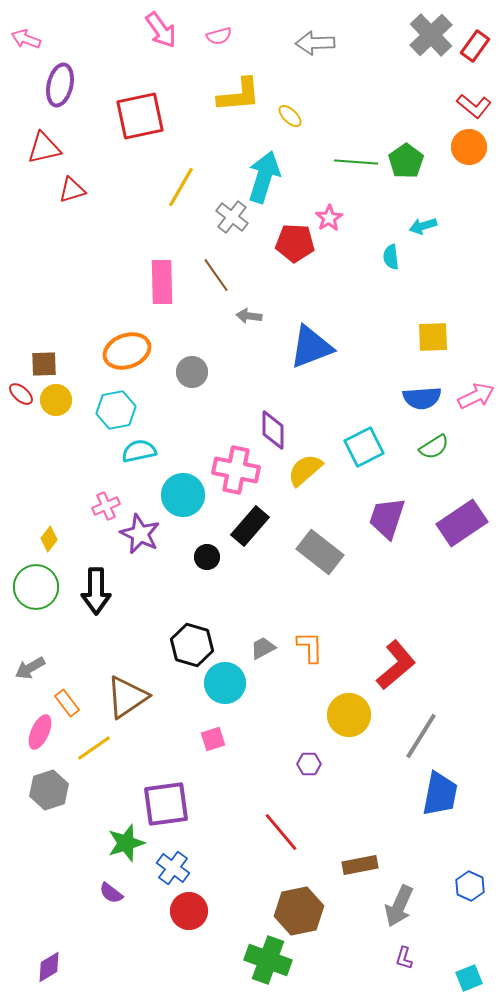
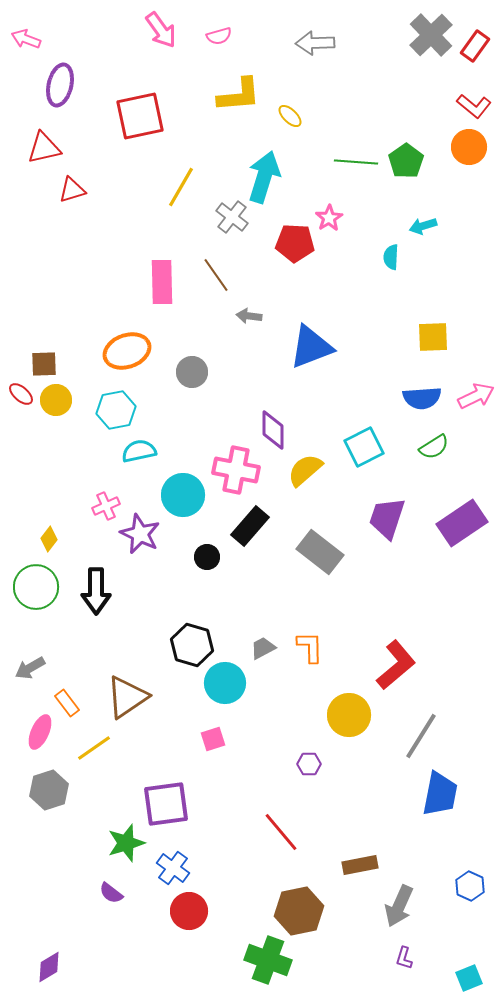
cyan semicircle at (391, 257): rotated 10 degrees clockwise
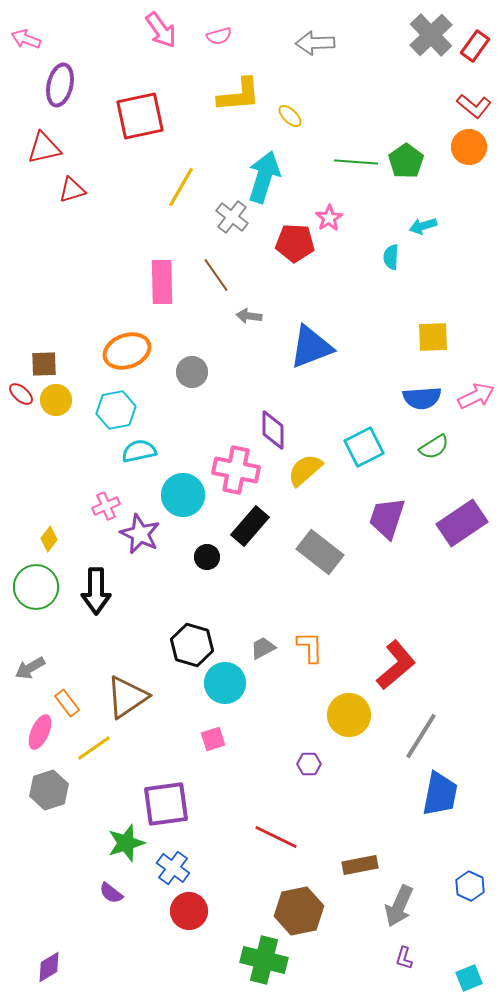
red line at (281, 832): moved 5 px left, 5 px down; rotated 24 degrees counterclockwise
green cross at (268, 960): moved 4 px left; rotated 6 degrees counterclockwise
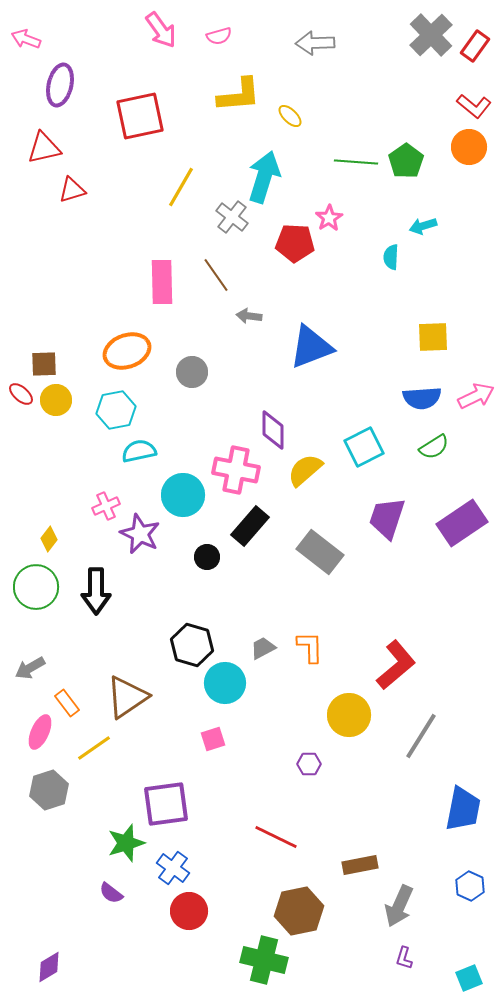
blue trapezoid at (440, 794): moved 23 px right, 15 px down
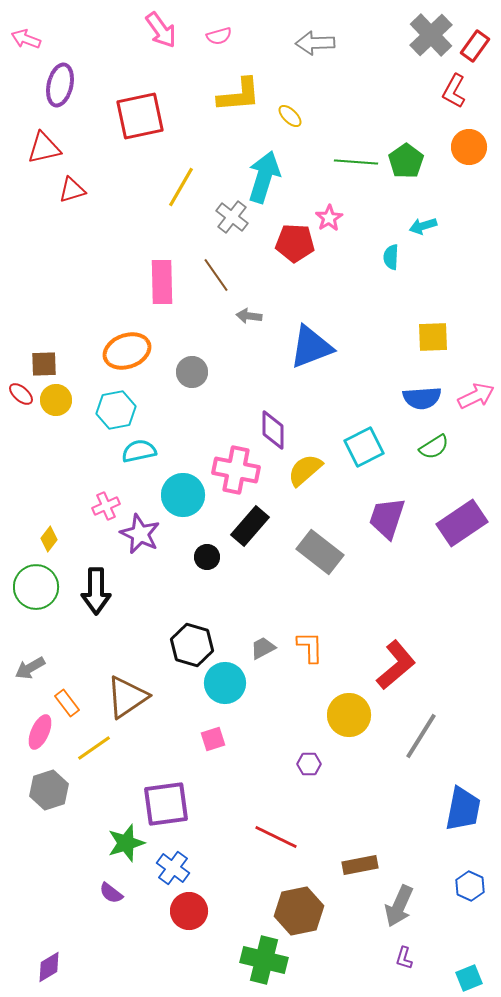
red L-shape at (474, 106): moved 20 px left, 15 px up; rotated 80 degrees clockwise
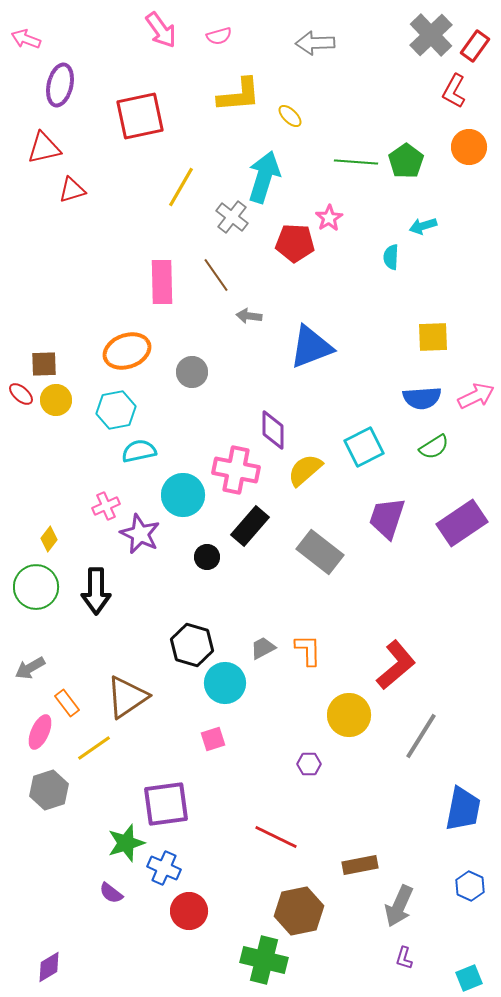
orange L-shape at (310, 647): moved 2 px left, 3 px down
blue cross at (173, 868): moved 9 px left; rotated 12 degrees counterclockwise
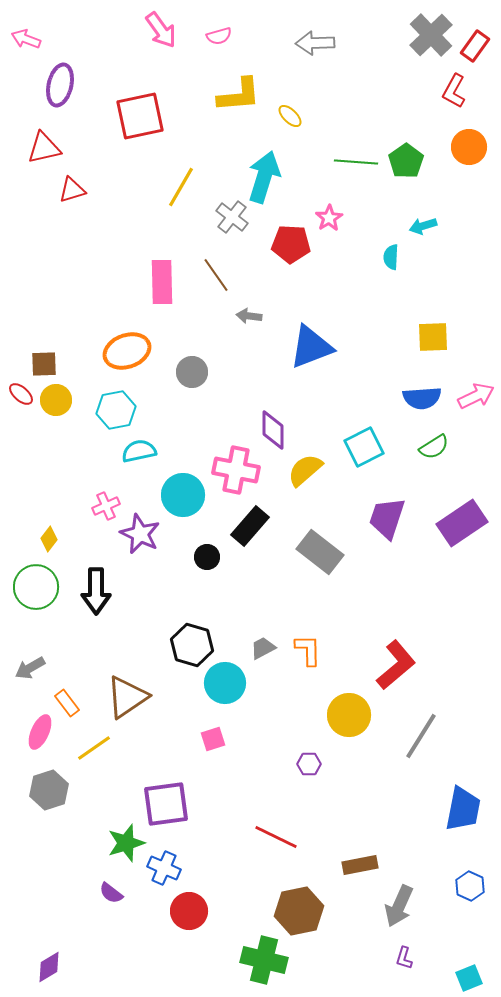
red pentagon at (295, 243): moved 4 px left, 1 px down
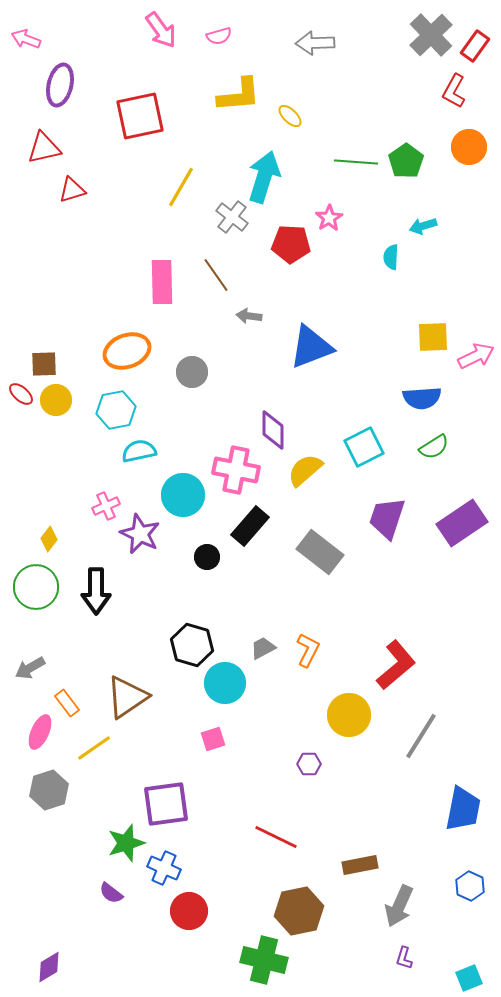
pink arrow at (476, 396): moved 40 px up
orange L-shape at (308, 650): rotated 28 degrees clockwise
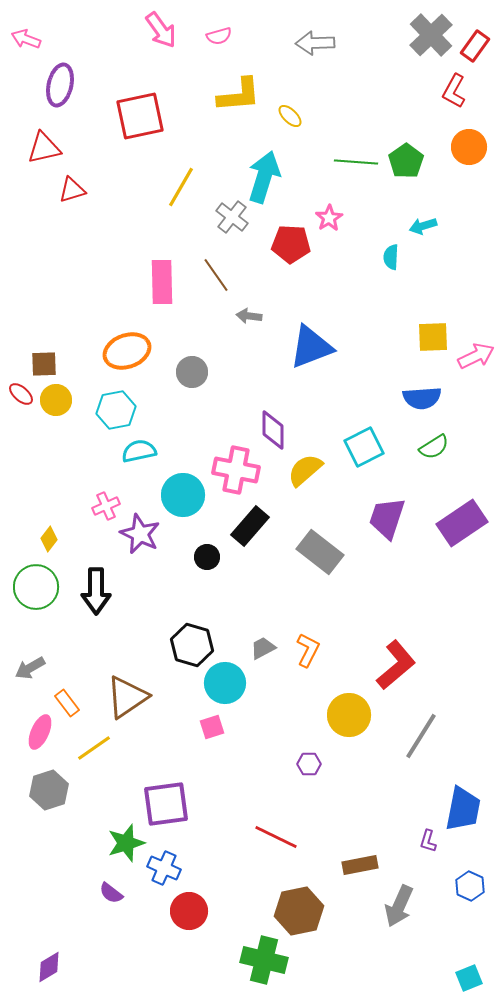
pink square at (213, 739): moved 1 px left, 12 px up
purple L-shape at (404, 958): moved 24 px right, 117 px up
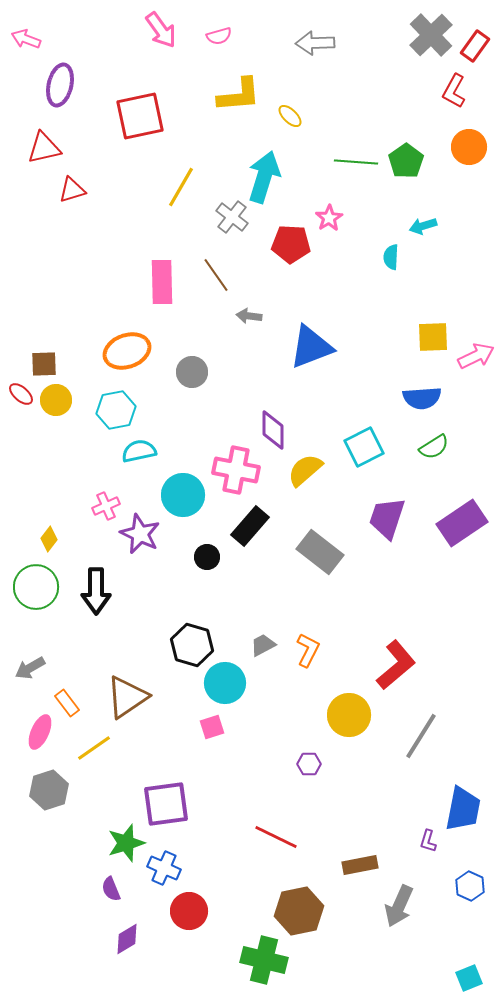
gray trapezoid at (263, 648): moved 3 px up
purple semicircle at (111, 893): moved 4 px up; rotated 30 degrees clockwise
purple diamond at (49, 967): moved 78 px right, 28 px up
